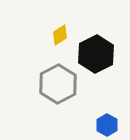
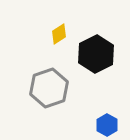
yellow diamond: moved 1 px left, 1 px up
gray hexagon: moved 9 px left, 4 px down; rotated 9 degrees clockwise
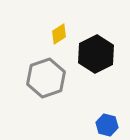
gray hexagon: moved 3 px left, 10 px up
blue hexagon: rotated 15 degrees counterclockwise
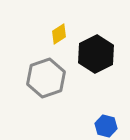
blue hexagon: moved 1 px left, 1 px down
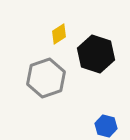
black hexagon: rotated 15 degrees counterclockwise
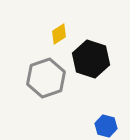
black hexagon: moved 5 px left, 5 px down
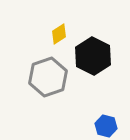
black hexagon: moved 2 px right, 3 px up; rotated 9 degrees clockwise
gray hexagon: moved 2 px right, 1 px up
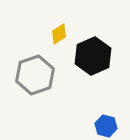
black hexagon: rotated 9 degrees clockwise
gray hexagon: moved 13 px left, 2 px up
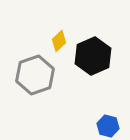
yellow diamond: moved 7 px down; rotated 10 degrees counterclockwise
blue hexagon: moved 2 px right
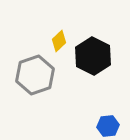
black hexagon: rotated 9 degrees counterclockwise
blue hexagon: rotated 20 degrees counterclockwise
